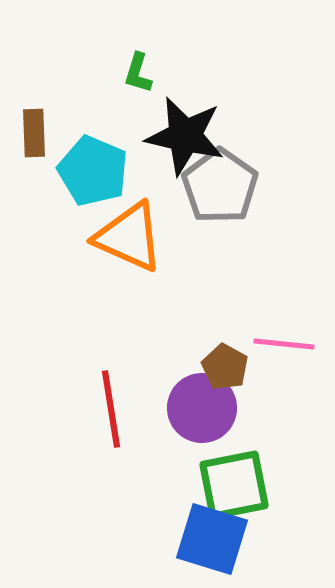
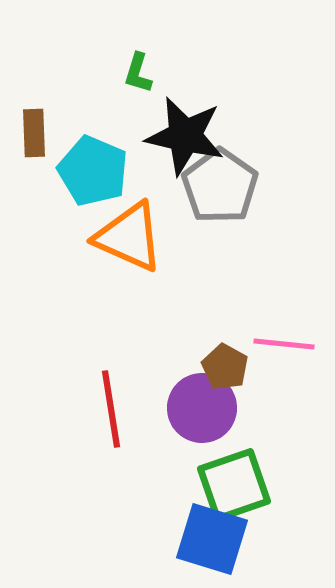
green square: rotated 8 degrees counterclockwise
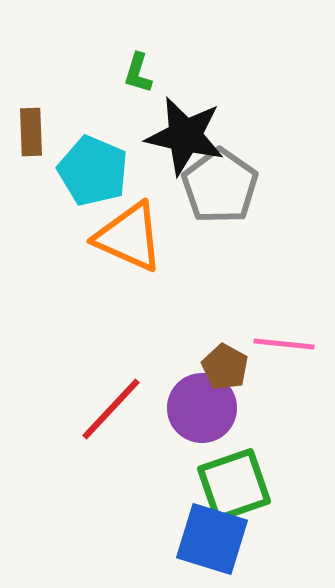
brown rectangle: moved 3 px left, 1 px up
red line: rotated 52 degrees clockwise
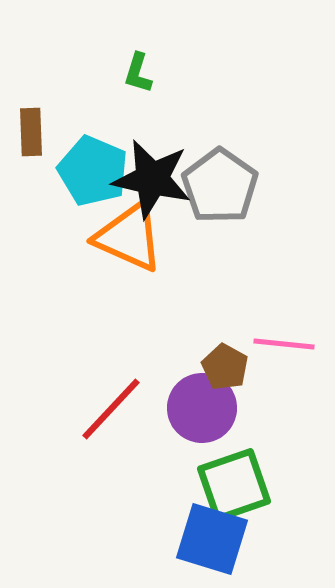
black star: moved 33 px left, 43 px down
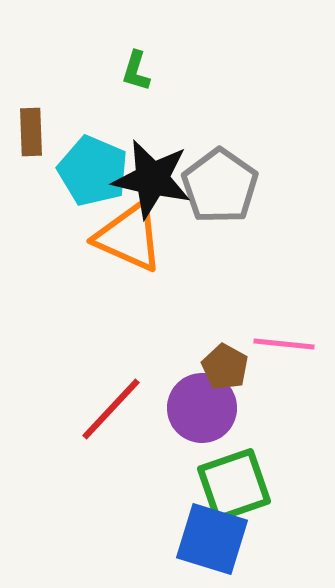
green L-shape: moved 2 px left, 2 px up
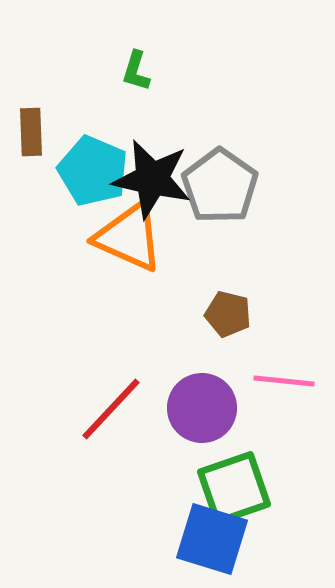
pink line: moved 37 px down
brown pentagon: moved 3 px right, 53 px up; rotated 15 degrees counterclockwise
green square: moved 3 px down
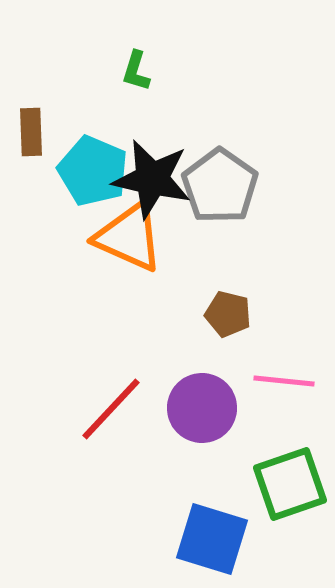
green square: moved 56 px right, 4 px up
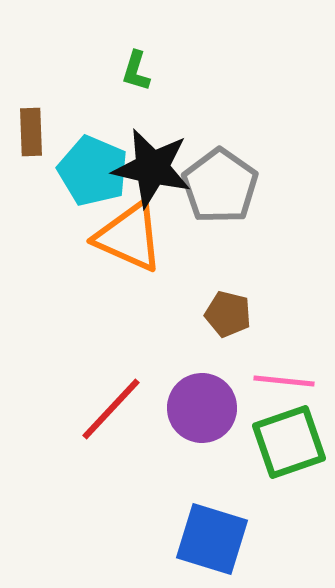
black star: moved 11 px up
green square: moved 1 px left, 42 px up
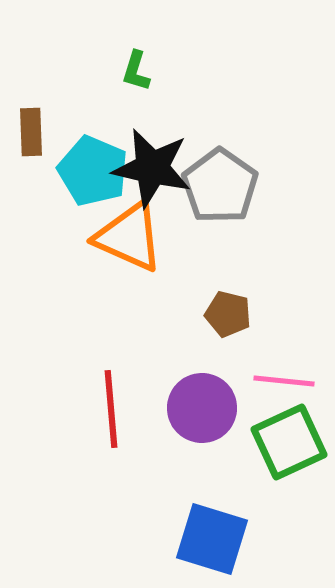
red line: rotated 48 degrees counterclockwise
green square: rotated 6 degrees counterclockwise
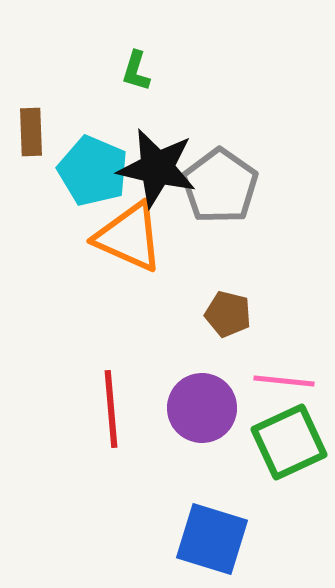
black star: moved 5 px right
